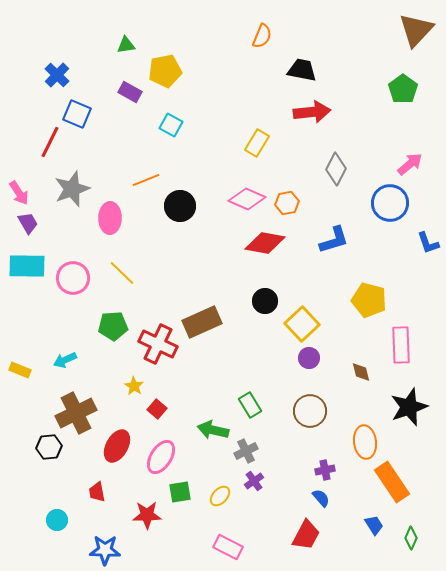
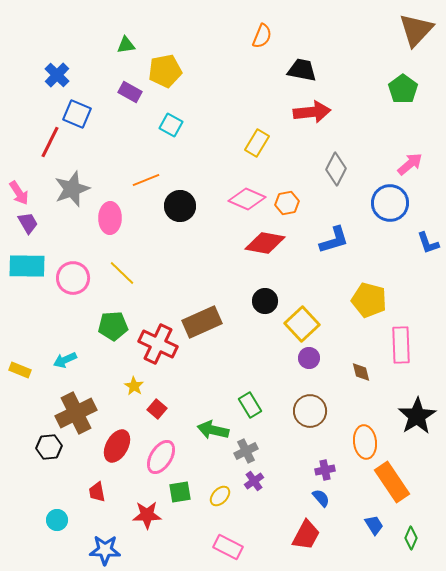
black star at (409, 407): moved 8 px right, 9 px down; rotated 12 degrees counterclockwise
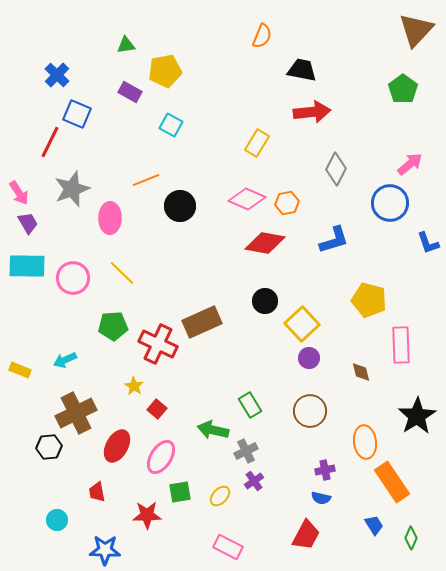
blue semicircle at (321, 498): rotated 144 degrees clockwise
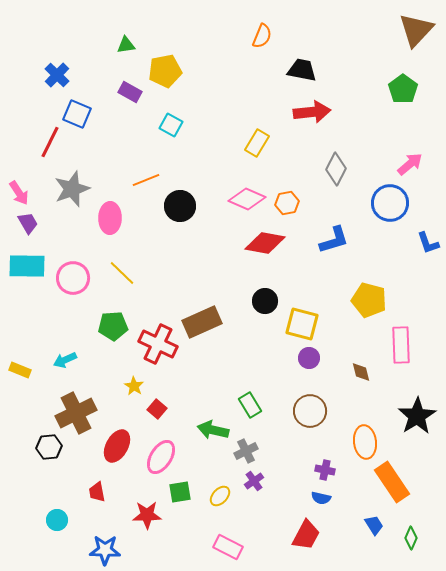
yellow square at (302, 324): rotated 32 degrees counterclockwise
purple cross at (325, 470): rotated 24 degrees clockwise
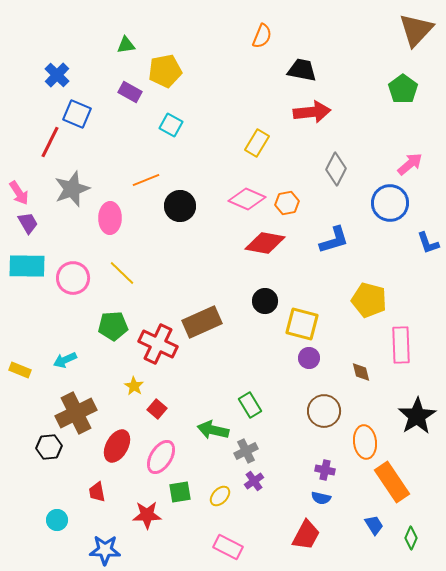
brown circle at (310, 411): moved 14 px right
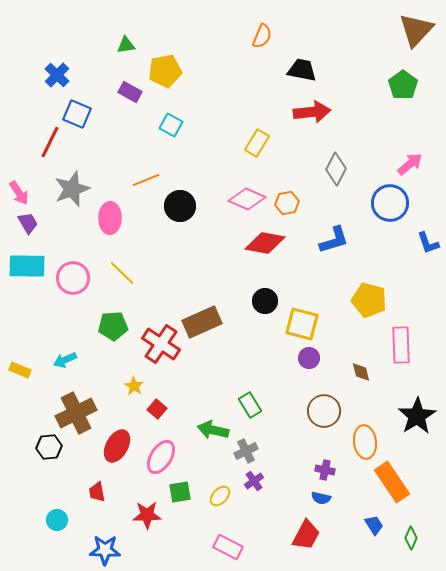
green pentagon at (403, 89): moved 4 px up
red cross at (158, 344): moved 3 px right; rotated 9 degrees clockwise
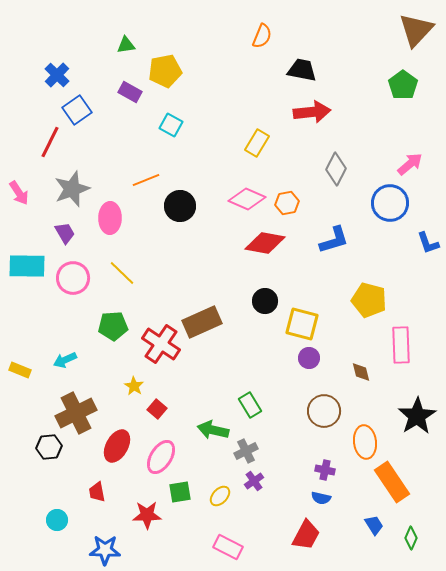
blue square at (77, 114): moved 4 px up; rotated 32 degrees clockwise
purple trapezoid at (28, 223): moved 37 px right, 10 px down
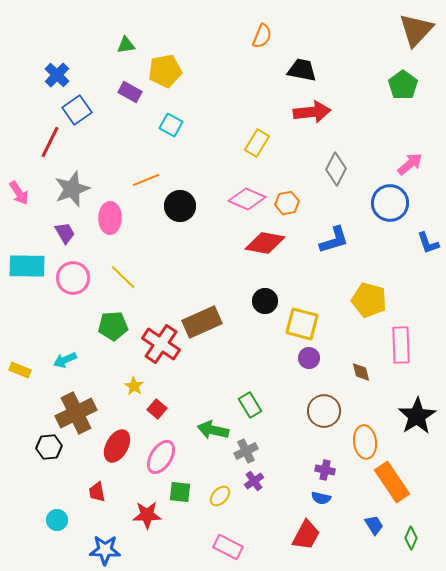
yellow line at (122, 273): moved 1 px right, 4 px down
green square at (180, 492): rotated 15 degrees clockwise
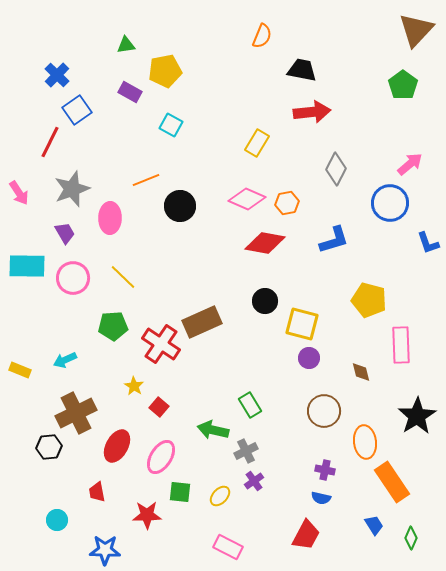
red square at (157, 409): moved 2 px right, 2 px up
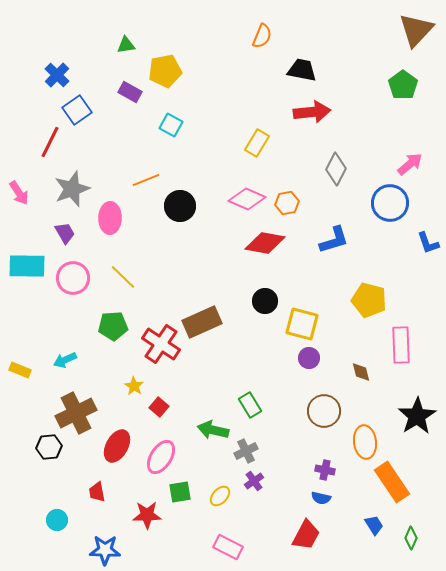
green square at (180, 492): rotated 15 degrees counterclockwise
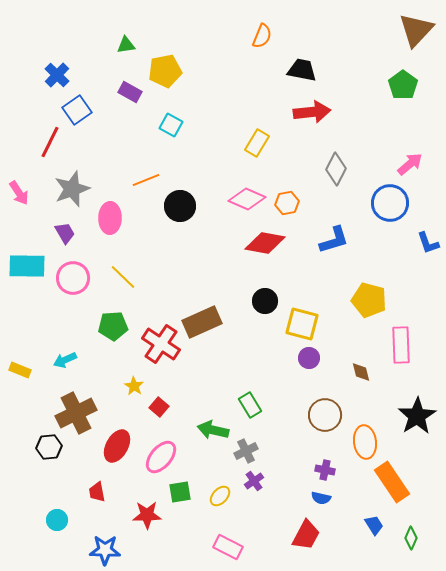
brown circle at (324, 411): moved 1 px right, 4 px down
pink ellipse at (161, 457): rotated 8 degrees clockwise
